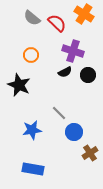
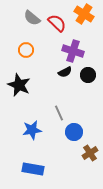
orange circle: moved 5 px left, 5 px up
gray line: rotated 21 degrees clockwise
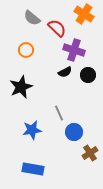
red semicircle: moved 5 px down
purple cross: moved 1 px right, 1 px up
black star: moved 2 px right, 2 px down; rotated 25 degrees clockwise
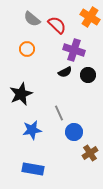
orange cross: moved 6 px right, 3 px down
gray semicircle: moved 1 px down
red semicircle: moved 3 px up
orange circle: moved 1 px right, 1 px up
black star: moved 7 px down
